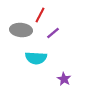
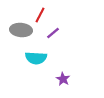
purple star: moved 1 px left
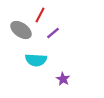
gray ellipse: rotated 30 degrees clockwise
cyan semicircle: moved 2 px down
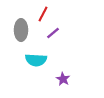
red line: moved 3 px right, 1 px up
gray ellipse: rotated 55 degrees clockwise
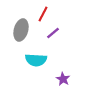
gray ellipse: rotated 15 degrees clockwise
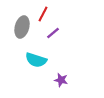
gray ellipse: moved 1 px right, 3 px up
cyan semicircle: rotated 15 degrees clockwise
purple star: moved 2 px left, 1 px down; rotated 16 degrees counterclockwise
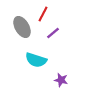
gray ellipse: rotated 45 degrees counterclockwise
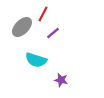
gray ellipse: rotated 75 degrees clockwise
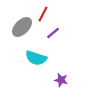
cyan semicircle: moved 2 px up
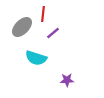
red line: rotated 21 degrees counterclockwise
purple star: moved 6 px right; rotated 16 degrees counterclockwise
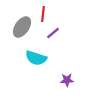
gray ellipse: rotated 10 degrees counterclockwise
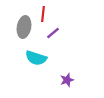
gray ellipse: moved 2 px right; rotated 25 degrees counterclockwise
purple star: rotated 16 degrees counterclockwise
